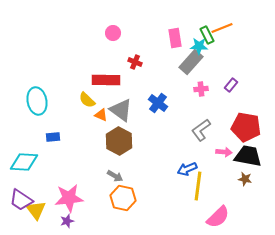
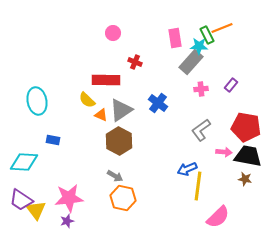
gray triangle: rotated 50 degrees clockwise
blue rectangle: moved 3 px down; rotated 16 degrees clockwise
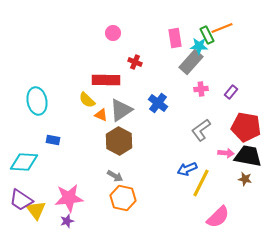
purple rectangle: moved 7 px down
pink arrow: moved 2 px right, 1 px down
yellow line: moved 3 px right, 3 px up; rotated 20 degrees clockwise
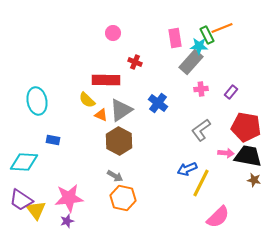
brown star: moved 9 px right, 1 px down
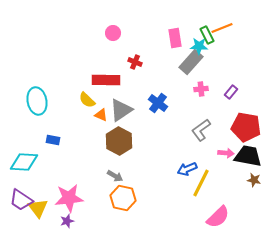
yellow triangle: moved 2 px right, 2 px up
